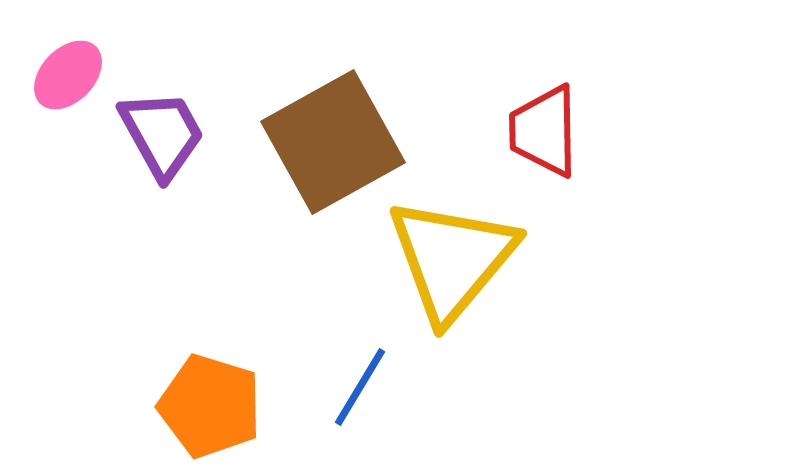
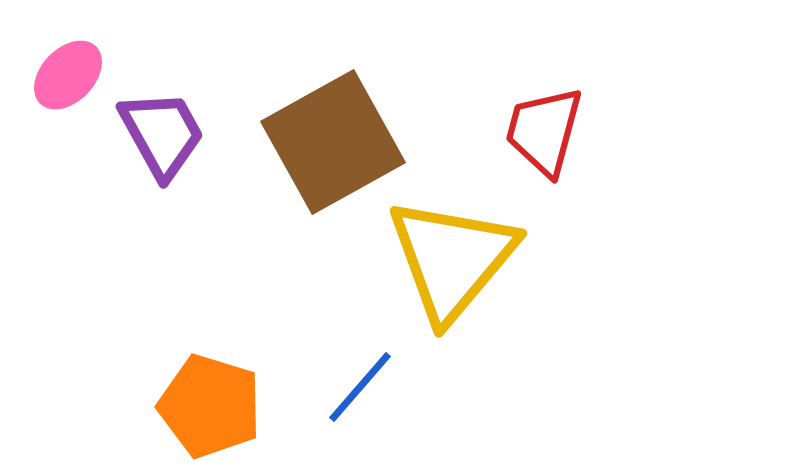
red trapezoid: rotated 16 degrees clockwise
blue line: rotated 10 degrees clockwise
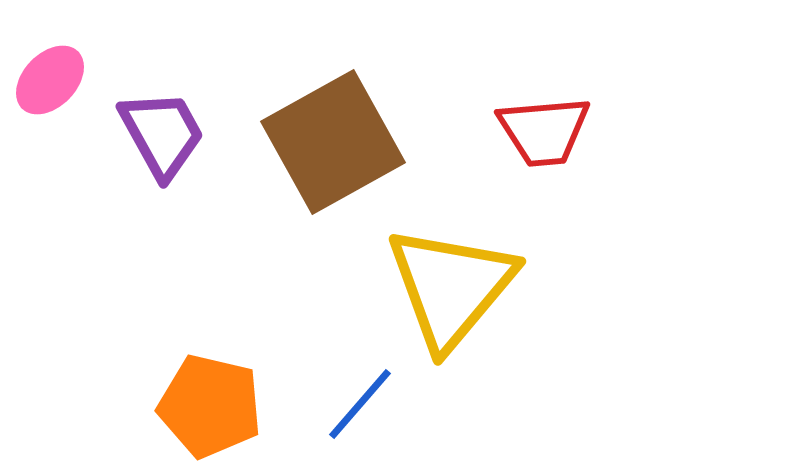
pink ellipse: moved 18 px left, 5 px down
red trapezoid: rotated 110 degrees counterclockwise
yellow triangle: moved 1 px left, 28 px down
blue line: moved 17 px down
orange pentagon: rotated 4 degrees counterclockwise
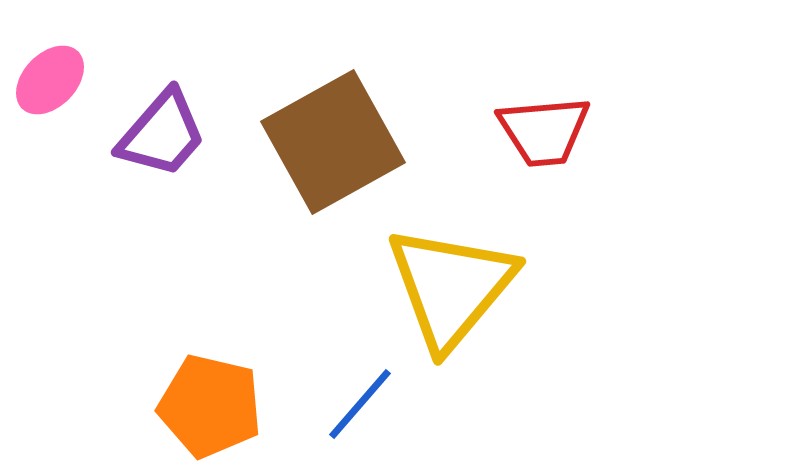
purple trapezoid: rotated 70 degrees clockwise
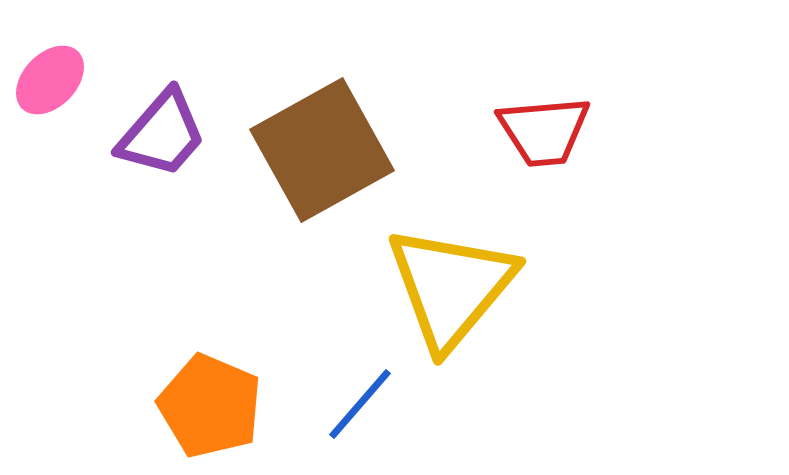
brown square: moved 11 px left, 8 px down
orange pentagon: rotated 10 degrees clockwise
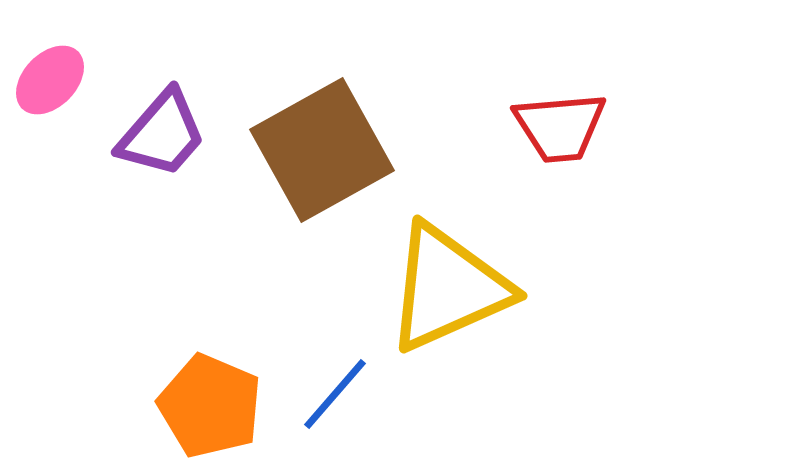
red trapezoid: moved 16 px right, 4 px up
yellow triangle: moved 3 px left, 1 px down; rotated 26 degrees clockwise
blue line: moved 25 px left, 10 px up
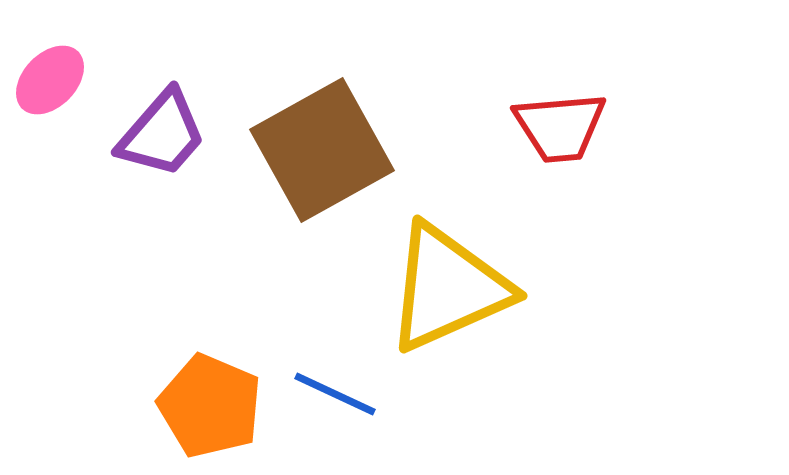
blue line: rotated 74 degrees clockwise
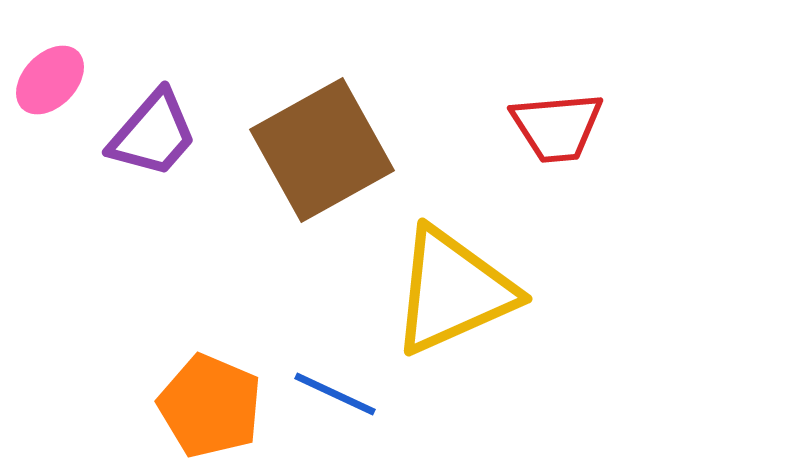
red trapezoid: moved 3 px left
purple trapezoid: moved 9 px left
yellow triangle: moved 5 px right, 3 px down
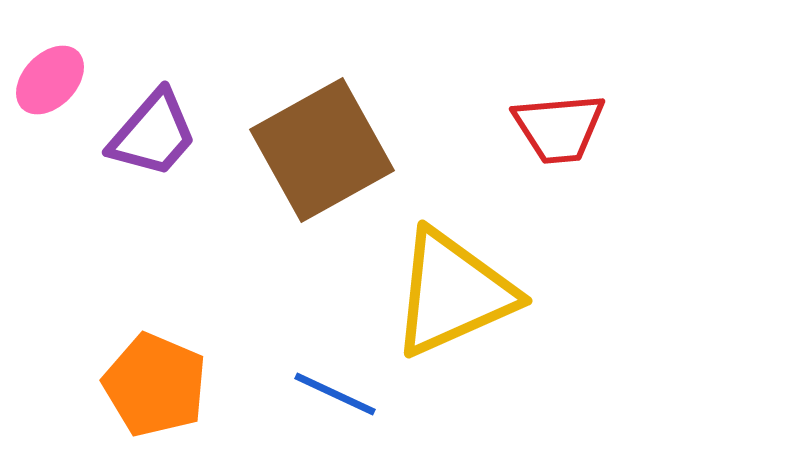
red trapezoid: moved 2 px right, 1 px down
yellow triangle: moved 2 px down
orange pentagon: moved 55 px left, 21 px up
